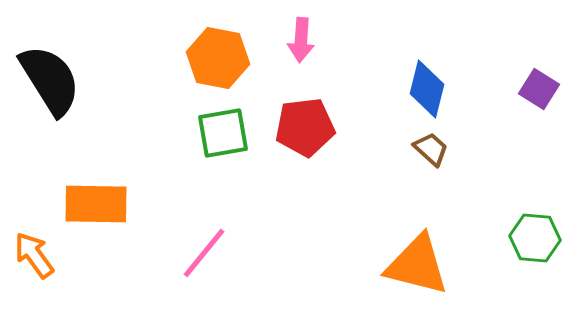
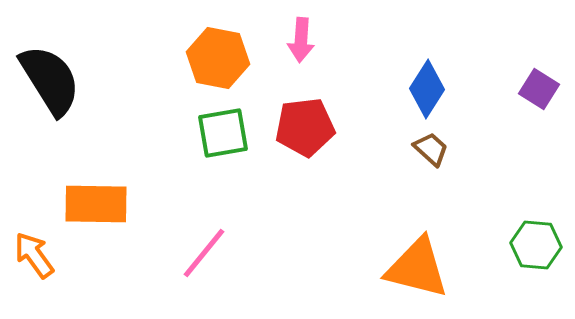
blue diamond: rotated 18 degrees clockwise
green hexagon: moved 1 px right, 7 px down
orange triangle: moved 3 px down
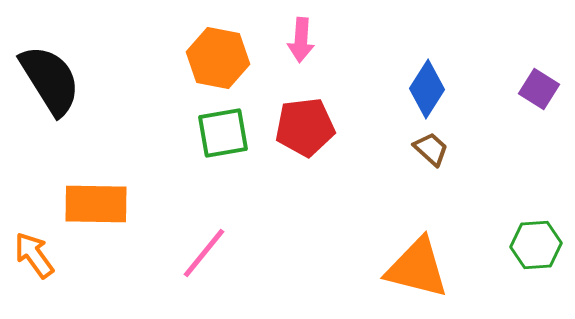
green hexagon: rotated 9 degrees counterclockwise
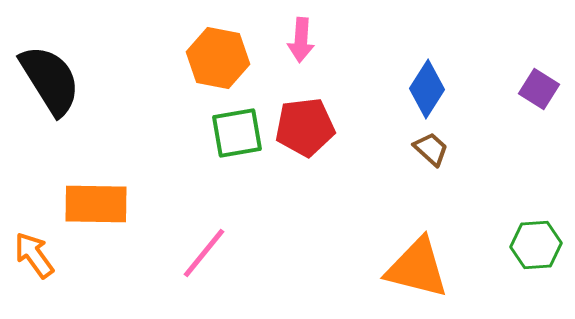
green square: moved 14 px right
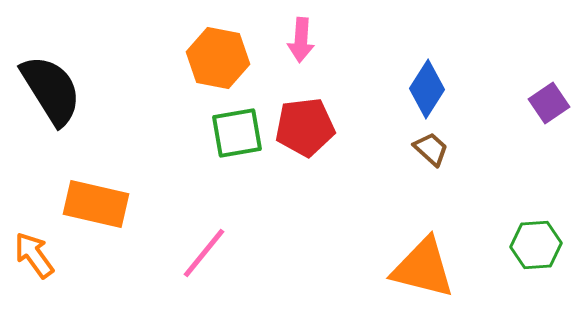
black semicircle: moved 1 px right, 10 px down
purple square: moved 10 px right, 14 px down; rotated 24 degrees clockwise
orange rectangle: rotated 12 degrees clockwise
orange triangle: moved 6 px right
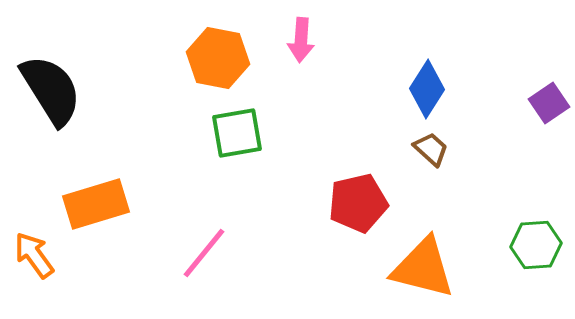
red pentagon: moved 53 px right, 76 px down; rotated 6 degrees counterclockwise
orange rectangle: rotated 30 degrees counterclockwise
